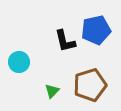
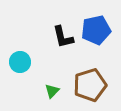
black L-shape: moved 2 px left, 4 px up
cyan circle: moved 1 px right
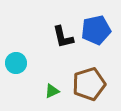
cyan circle: moved 4 px left, 1 px down
brown pentagon: moved 1 px left, 1 px up
green triangle: rotated 21 degrees clockwise
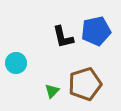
blue pentagon: moved 1 px down
brown pentagon: moved 4 px left
green triangle: rotated 21 degrees counterclockwise
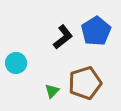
blue pentagon: rotated 20 degrees counterclockwise
black L-shape: rotated 115 degrees counterclockwise
brown pentagon: moved 1 px up
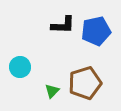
blue pentagon: rotated 20 degrees clockwise
black L-shape: moved 12 px up; rotated 40 degrees clockwise
cyan circle: moved 4 px right, 4 px down
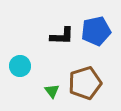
black L-shape: moved 1 px left, 11 px down
cyan circle: moved 1 px up
green triangle: rotated 21 degrees counterclockwise
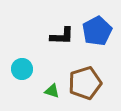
blue pentagon: moved 1 px right; rotated 16 degrees counterclockwise
cyan circle: moved 2 px right, 3 px down
green triangle: rotated 35 degrees counterclockwise
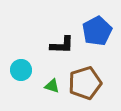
black L-shape: moved 9 px down
cyan circle: moved 1 px left, 1 px down
green triangle: moved 5 px up
